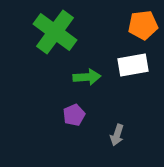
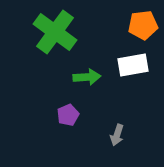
purple pentagon: moved 6 px left
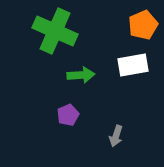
orange pentagon: rotated 16 degrees counterclockwise
green cross: moved 1 px up; rotated 12 degrees counterclockwise
green arrow: moved 6 px left, 2 px up
gray arrow: moved 1 px left, 1 px down
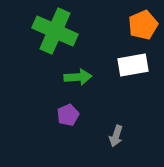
green arrow: moved 3 px left, 2 px down
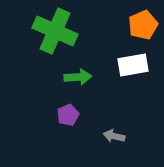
gray arrow: moved 2 px left; rotated 85 degrees clockwise
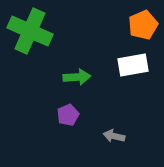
green cross: moved 25 px left
green arrow: moved 1 px left
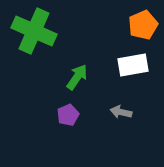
green cross: moved 4 px right
green arrow: rotated 52 degrees counterclockwise
gray arrow: moved 7 px right, 24 px up
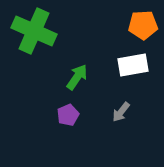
orange pentagon: rotated 20 degrees clockwise
gray arrow: rotated 65 degrees counterclockwise
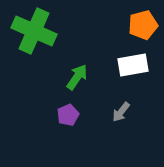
orange pentagon: rotated 12 degrees counterclockwise
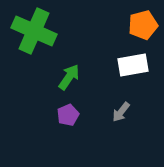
green arrow: moved 8 px left
